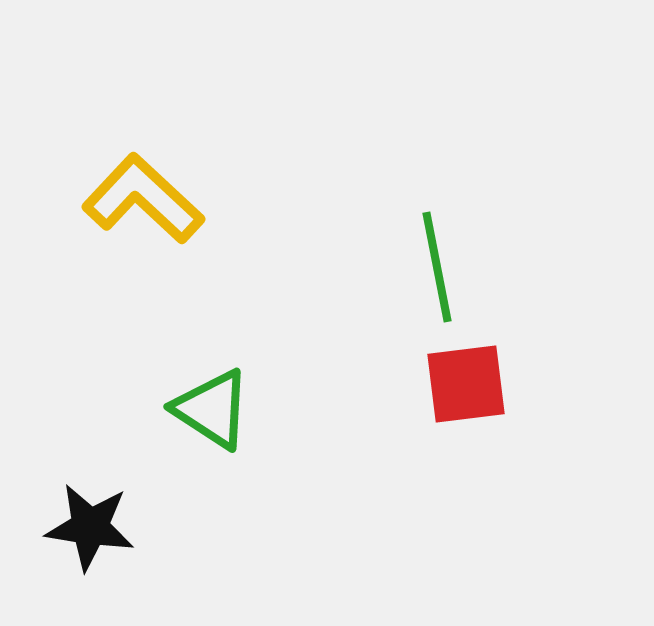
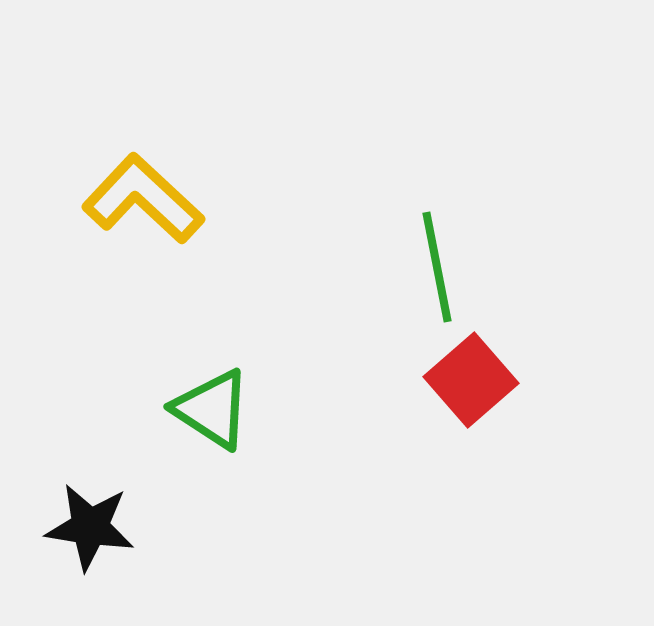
red square: moved 5 px right, 4 px up; rotated 34 degrees counterclockwise
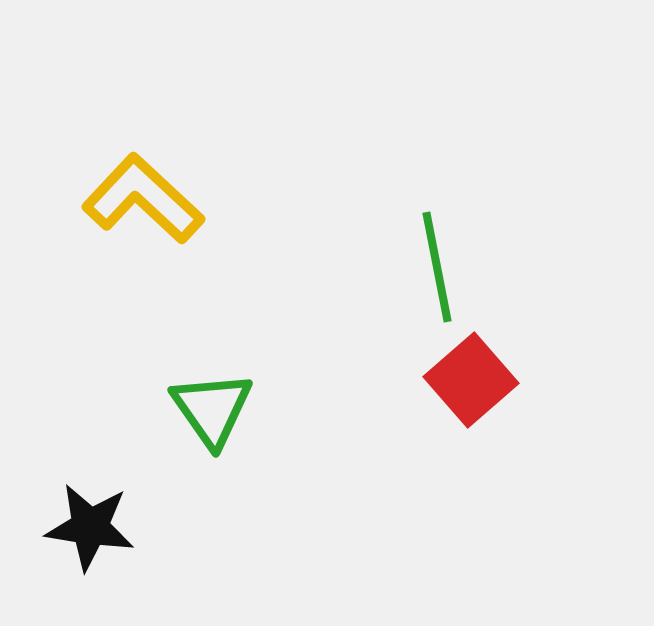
green triangle: rotated 22 degrees clockwise
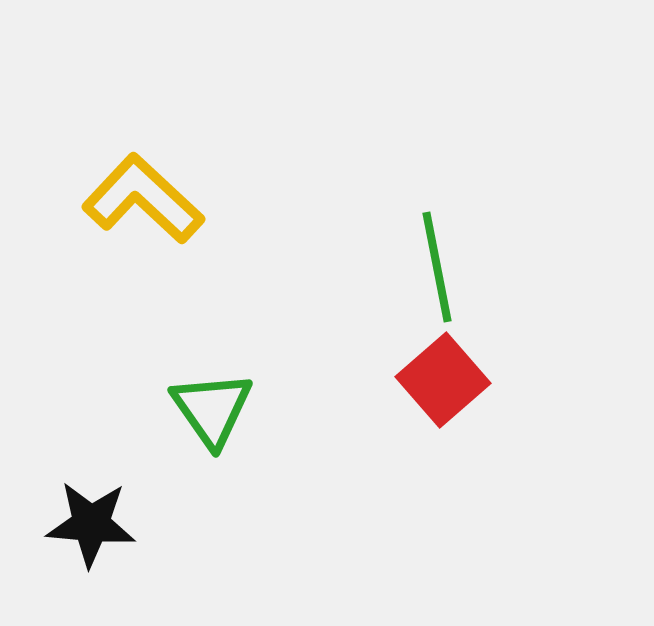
red square: moved 28 px left
black star: moved 1 px right, 3 px up; rotated 4 degrees counterclockwise
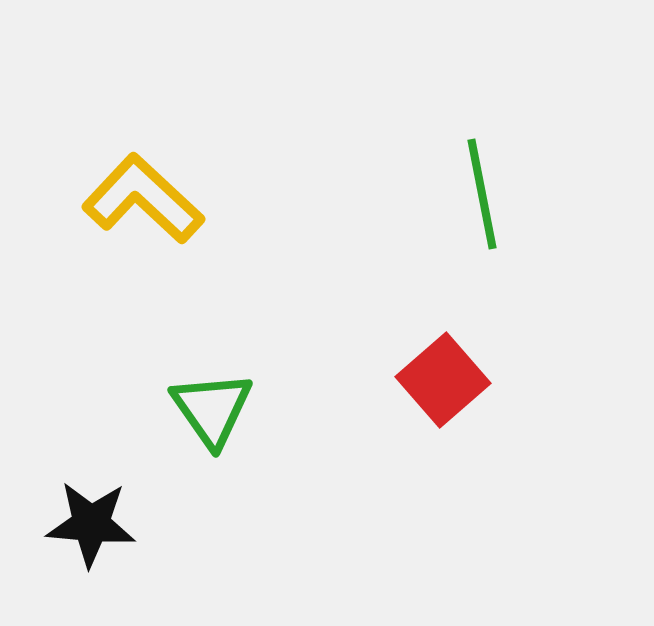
green line: moved 45 px right, 73 px up
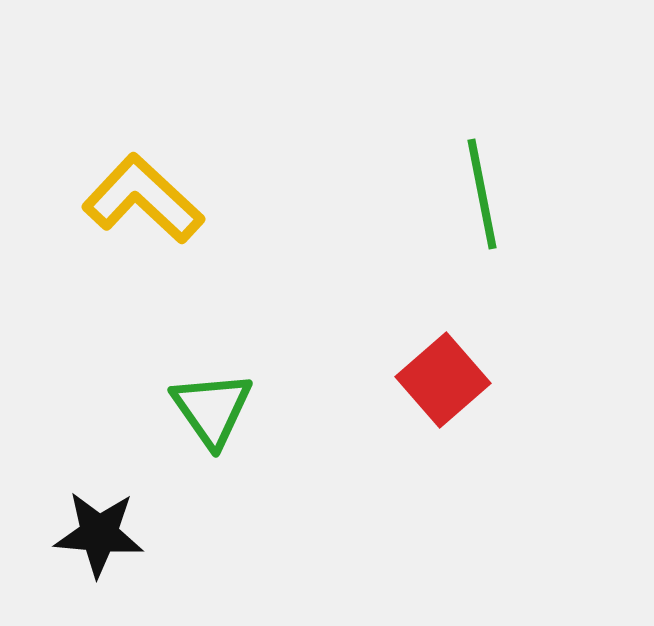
black star: moved 8 px right, 10 px down
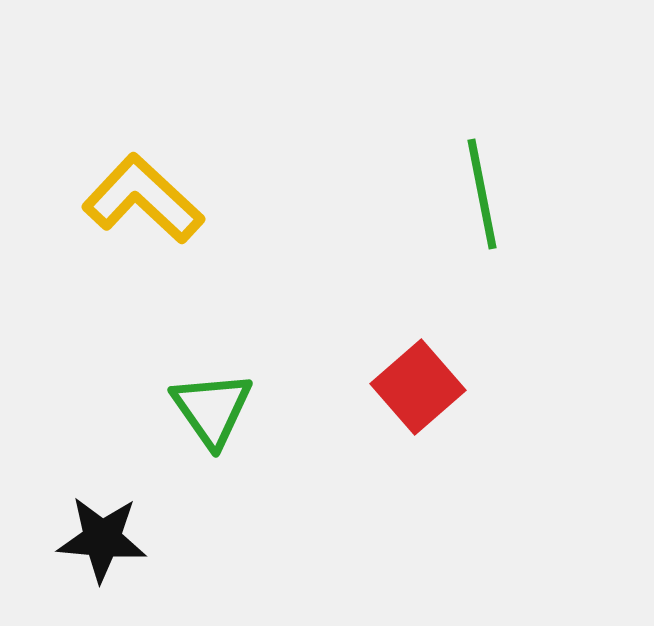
red square: moved 25 px left, 7 px down
black star: moved 3 px right, 5 px down
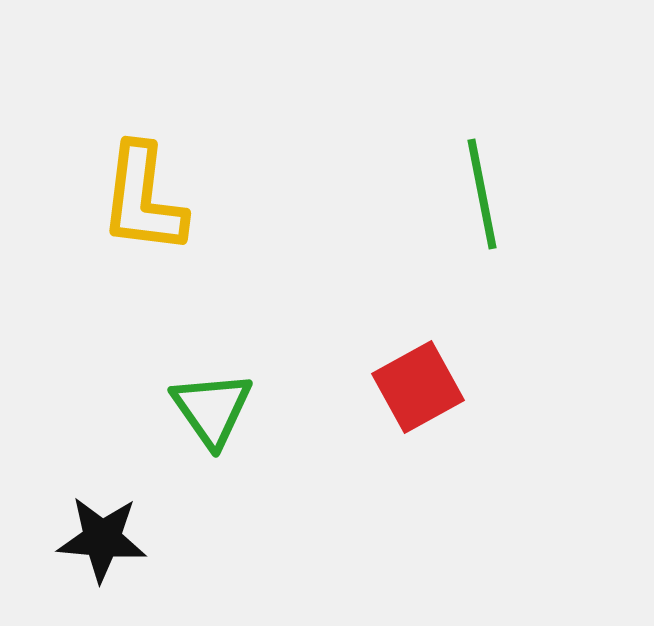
yellow L-shape: rotated 126 degrees counterclockwise
red square: rotated 12 degrees clockwise
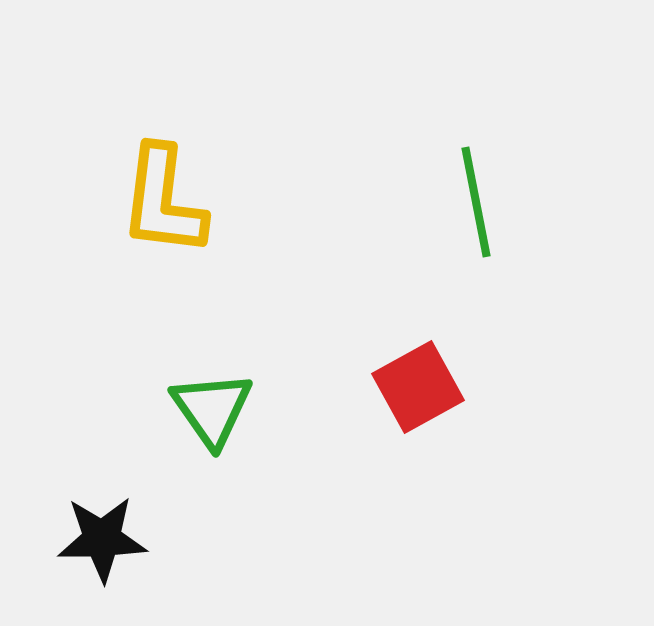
green line: moved 6 px left, 8 px down
yellow L-shape: moved 20 px right, 2 px down
black star: rotated 6 degrees counterclockwise
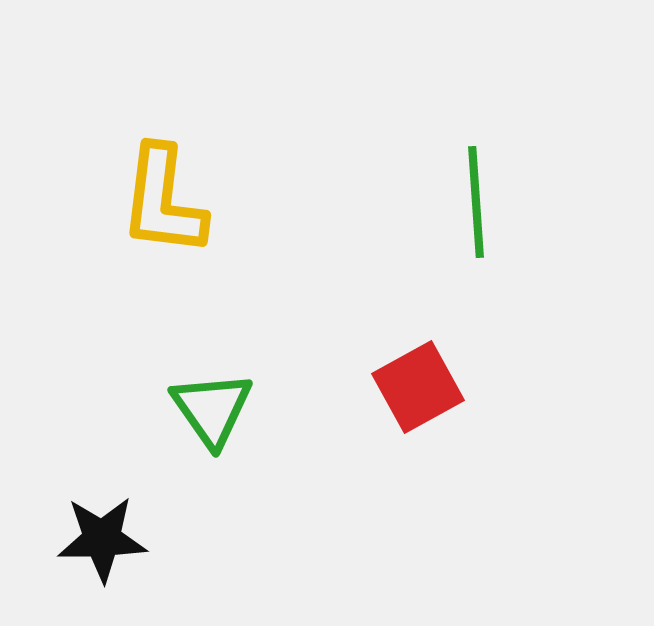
green line: rotated 7 degrees clockwise
